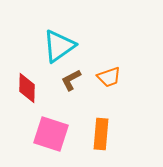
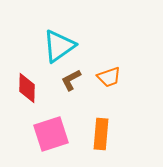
pink square: rotated 36 degrees counterclockwise
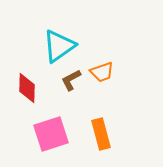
orange trapezoid: moved 7 px left, 5 px up
orange rectangle: rotated 20 degrees counterclockwise
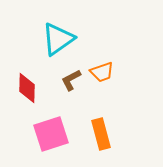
cyan triangle: moved 1 px left, 7 px up
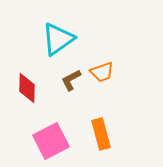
pink square: moved 7 px down; rotated 9 degrees counterclockwise
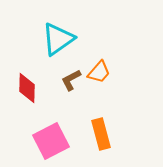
orange trapezoid: moved 3 px left; rotated 30 degrees counterclockwise
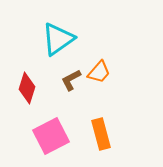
red diamond: rotated 16 degrees clockwise
pink square: moved 5 px up
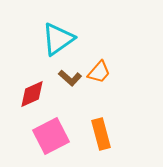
brown L-shape: moved 1 px left, 2 px up; rotated 110 degrees counterclockwise
red diamond: moved 5 px right, 6 px down; rotated 48 degrees clockwise
